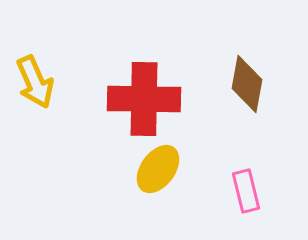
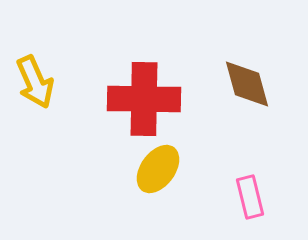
brown diamond: rotated 26 degrees counterclockwise
pink rectangle: moved 4 px right, 6 px down
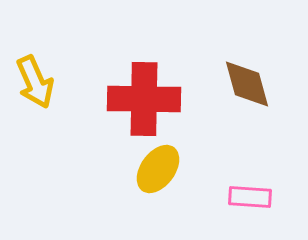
pink rectangle: rotated 72 degrees counterclockwise
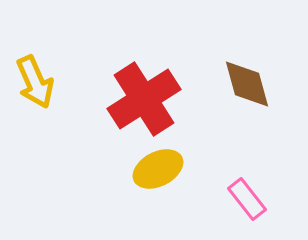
red cross: rotated 34 degrees counterclockwise
yellow ellipse: rotated 27 degrees clockwise
pink rectangle: moved 3 px left, 2 px down; rotated 48 degrees clockwise
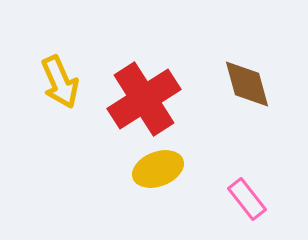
yellow arrow: moved 25 px right
yellow ellipse: rotated 6 degrees clockwise
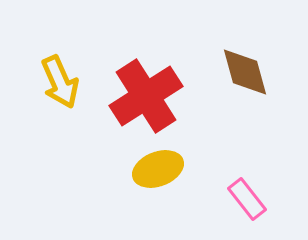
brown diamond: moved 2 px left, 12 px up
red cross: moved 2 px right, 3 px up
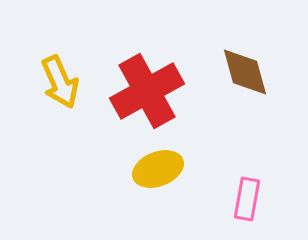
red cross: moved 1 px right, 5 px up; rotated 4 degrees clockwise
pink rectangle: rotated 48 degrees clockwise
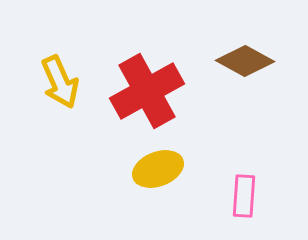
brown diamond: moved 11 px up; rotated 46 degrees counterclockwise
pink rectangle: moved 3 px left, 3 px up; rotated 6 degrees counterclockwise
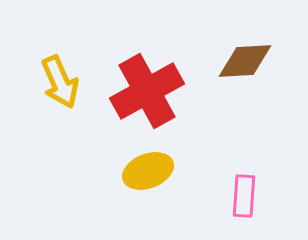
brown diamond: rotated 32 degrees counterclockwise
yellow ellipse: moved 10 px left, 2 px down
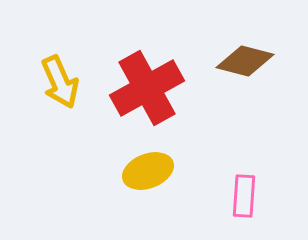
brown diamond: rotated 18 degrees clockwise
red cross: moved 3 px up
